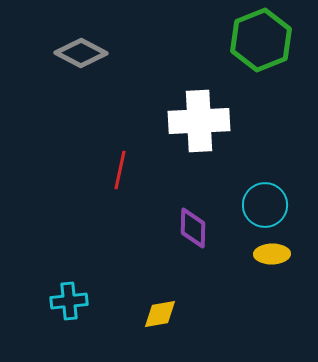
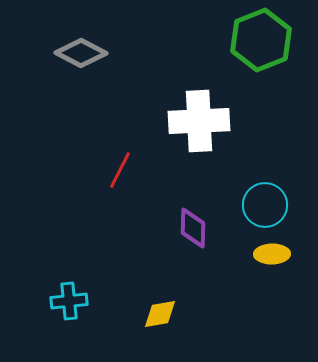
red line: rotated 15 degrees clockwise
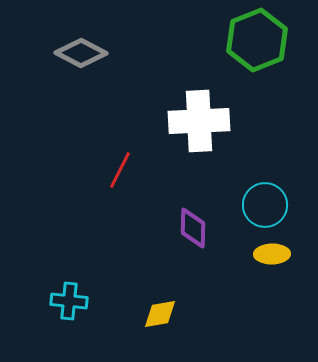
green hexagon: moved 4 px left
cyan cross: rotated 12 degrees clockwise
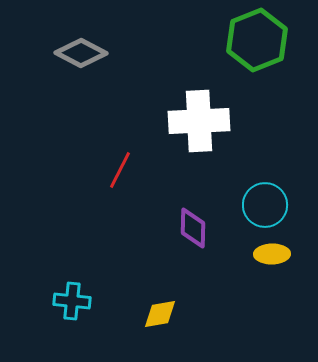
cyan cross: moved 3 px right
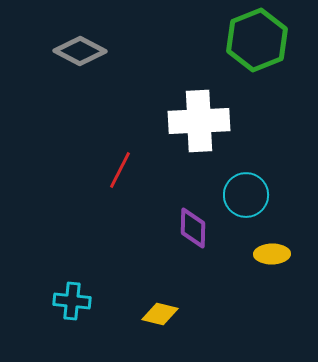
gray diamond: moved 1 px left, 2 px up
cyan circle: moved 19 px left, 10 px up
yellow diamond: rotated 24 degrees clockwise
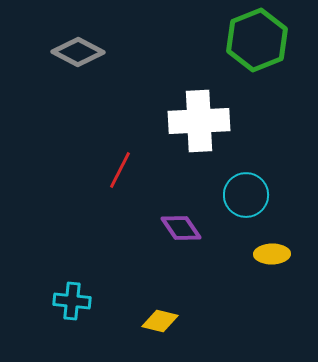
gray diamond: moved 2 px left, 1 px down
purple diamond: moved 12 px left; rotated 36 degrees counterclockwise
yellow diamond: moved 7 px down
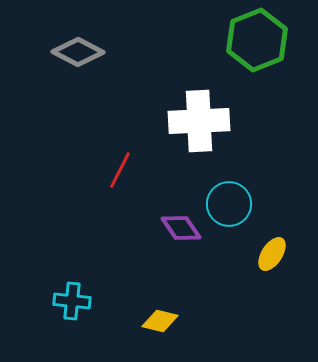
cyan circle: moved 17 px left, 9 px down
yellow ellipse: rotated 56 degrees counterclockwise
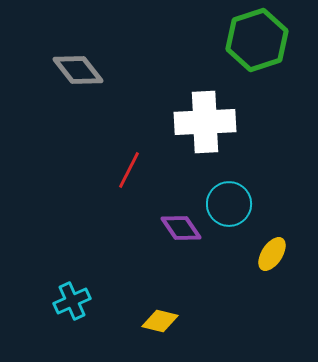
green hexagon: rotated 4 degrees clockwise
gray diamond: moved 18 px down; rotated 24 degrees clockwise
white cross: moved 6 px right, 1 px down
red line: moved 9 px right
cyan cross: rotated 30 degrees counterclockwise
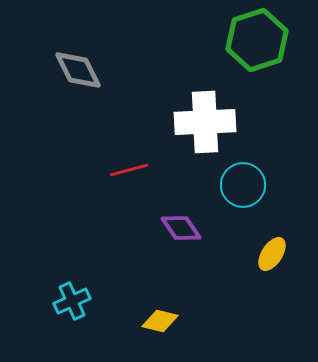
gray diamond: rotated 12 degrees clockwise
red line: rotated 48 degrees clockwise
cyan circle: moved 14 px right, 19 px up
